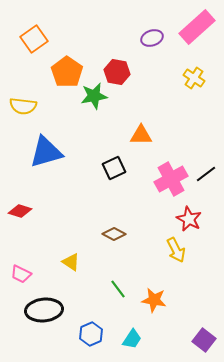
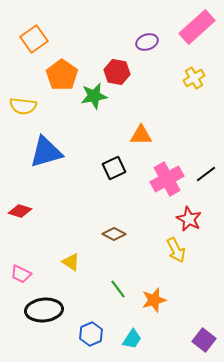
purple ellipse: moved 5 px left, 4 px down
orange pentagon: moved 5 px left, 3 px down
yellow cross: rotated 25 degrees clockwise
pink cross: moved 4 px left
orange star: rotated 25 degrees counterclockwise
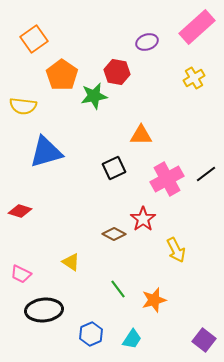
red star: moved 46 px left; rotated 10 degrees clockwise
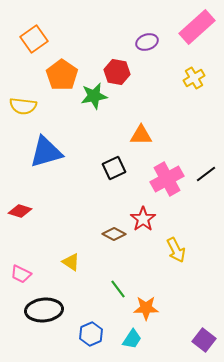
orange star: moved 8 px left, 8 px down; rotated 15 degrees clockwise
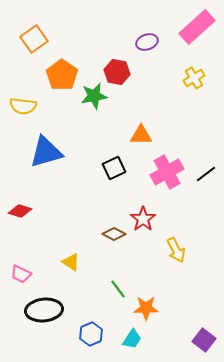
pink cross: moved 7 px up
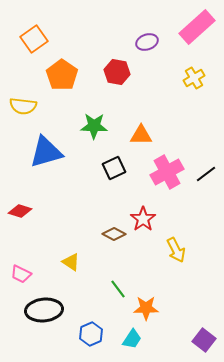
green star: moved 30 px down; rotated 12 degrees clockwise
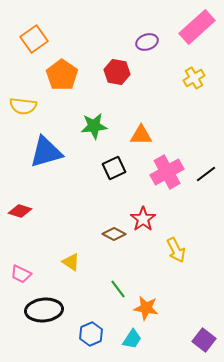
green star: rotated 8 degrees counterclockwise
orange star: rotated 10 degrees clockwise
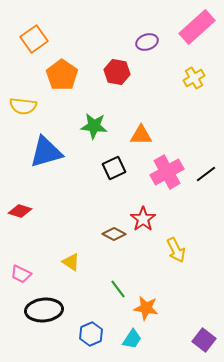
green star: rotated 12 degrees clockwise
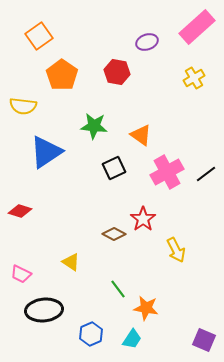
orange square: moved 5 px right, 3 px up
orange triangle: rotated 35 degrees clockwise
blue triangle: rotated 18 degrees counterclockwise
purple square: rotated 15 degrees counterclockwise
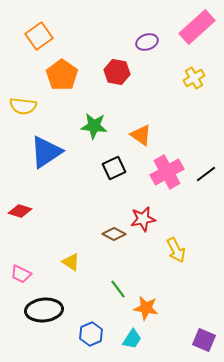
red star: rotated 25 degrees clockwise
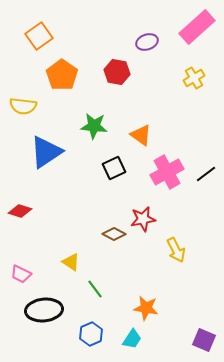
green line: moved 23 px left
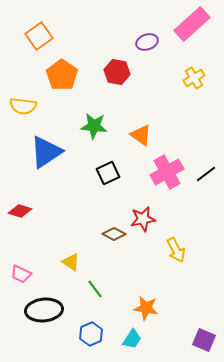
pink rectangle: moved 5 px left, 3 px up
black square: moved 6 px left, 5 px down
